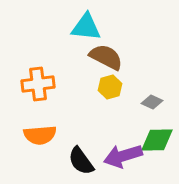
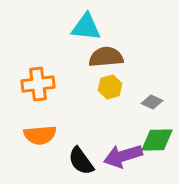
brown semicircle: rotated 32 degrees counterclockwise
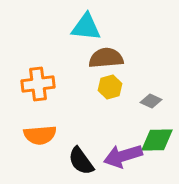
brown semicircle: moved 1 px down
gray diamond: moved 1 px left, 1 px up
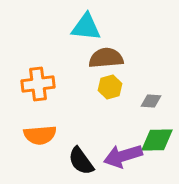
gray diamond: rotated 20 degrees counterclockwise
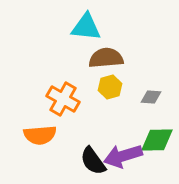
orange cross: moved 25 px right, 15 px down; rotated 36 degrees clockwise
gray diamond: moved 4 px up
black semicircle: moved 12 px right
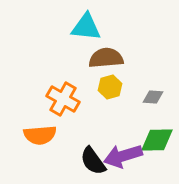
gray diamond: moved 2 px right
